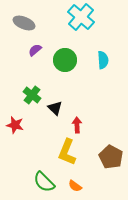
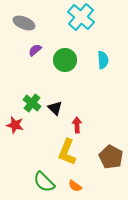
green cross: moved 8 px down
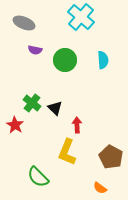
purple semicircle: rotated 128 degrees counterclockwise
red star: rotated 18 degrees clockwise
green semicircle: moved 6 px left, 5 px up
orange semicircle: moved 25 px right, 2 px down
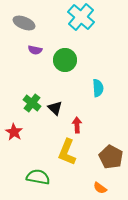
cyan semicircle: moved 5 px left, 28 px down
red star: moved 1 px left, 7 px down
green semicircle: rotated 145 degrees clockwise
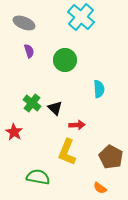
purple semicircle: moved 6 px left, 1 px down; rotated 120 degrees counterclockwise
cyan semicircle: moved 1 px right, 1 px down
red arrow: rotated 91 degrees clockwise
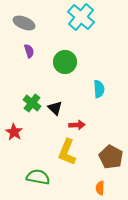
green circle: moved 2 px down
orange semicircle: rotated 56 degrees clockwise
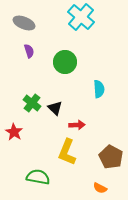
orange semicircle: rotated 64 degrees counterclockwise
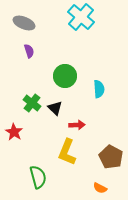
green circle: moved 14 px down
green semicircle: rotated 65 degrees clockwise
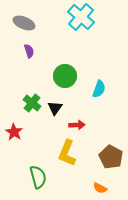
cyan semicircle: rotated 24 degrees clockwise
black triangle: rotated 21 degrees clockwise
yellow L-shape: moved 1 px down
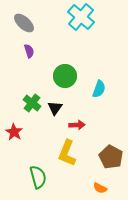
gray ellipse: rotated 20 degrees clockwise
